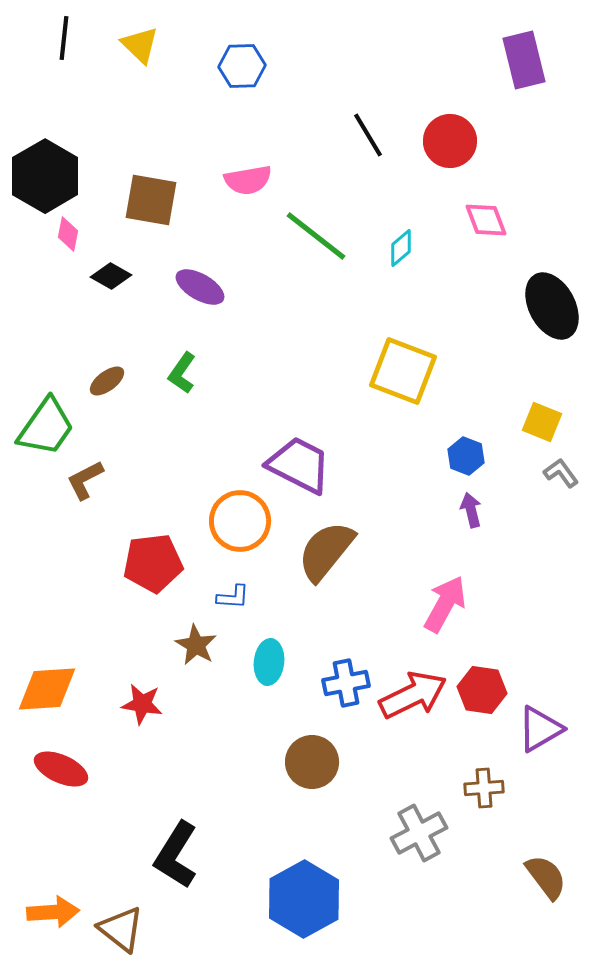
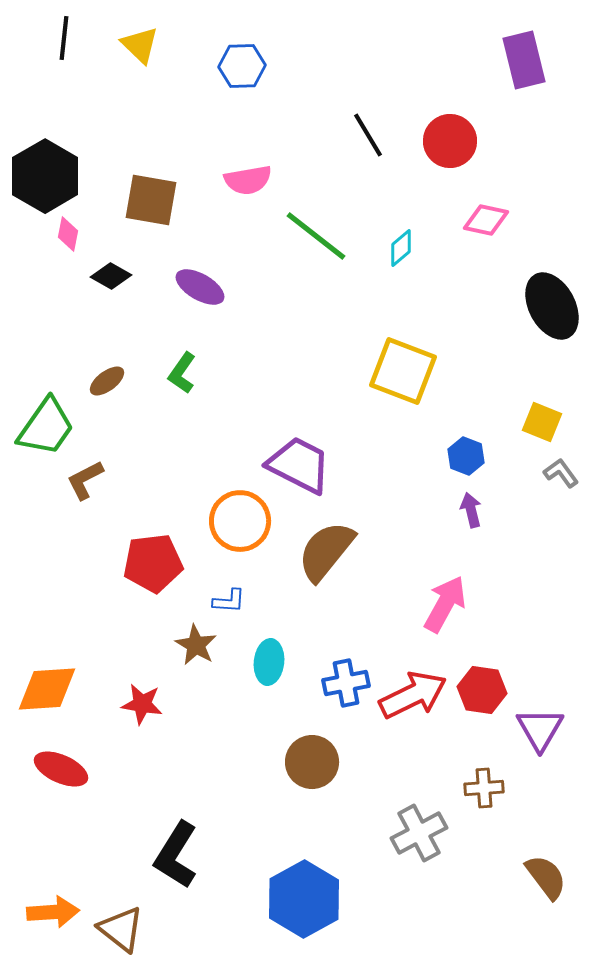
pink diamond at (486, 220): rotated 57 degrees counterclockwise
blue L-shape at (233, 597): moved 4 px left, 4 px down
purple triangle at (540, 729): rotated 30 degrees counterclockwise
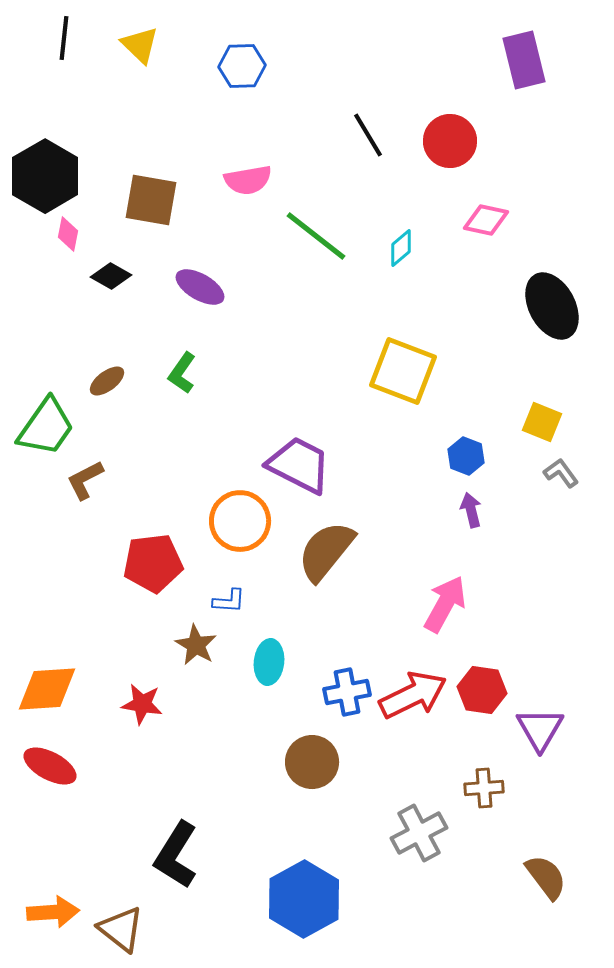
blue cross at (346, 683): moved 1 px right, 9 px down
red ellipse at (61, 769): moved 11 px left, 3 px up; rotated 4 degrees clockwise
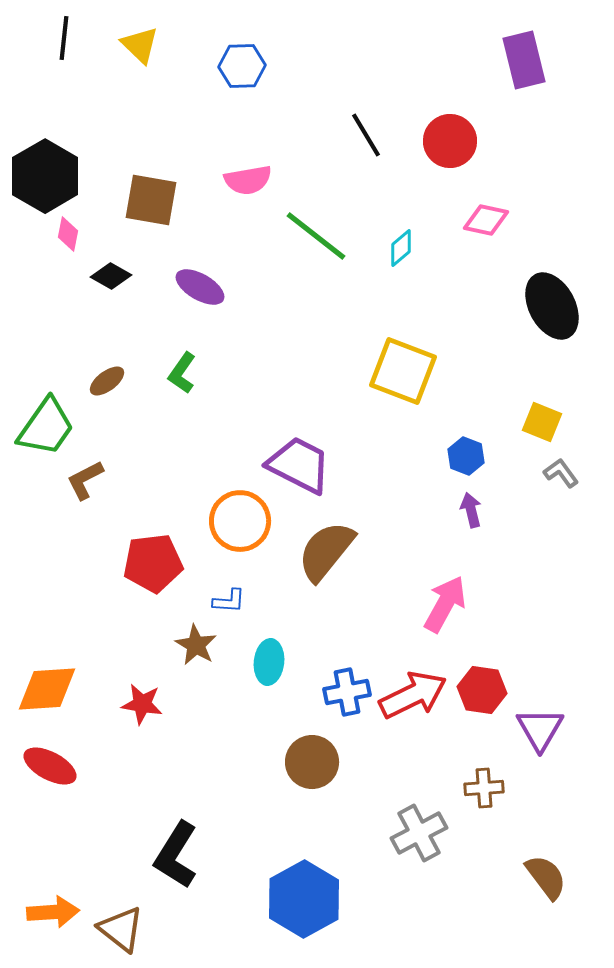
black line at (368, 135): moved 2 px left
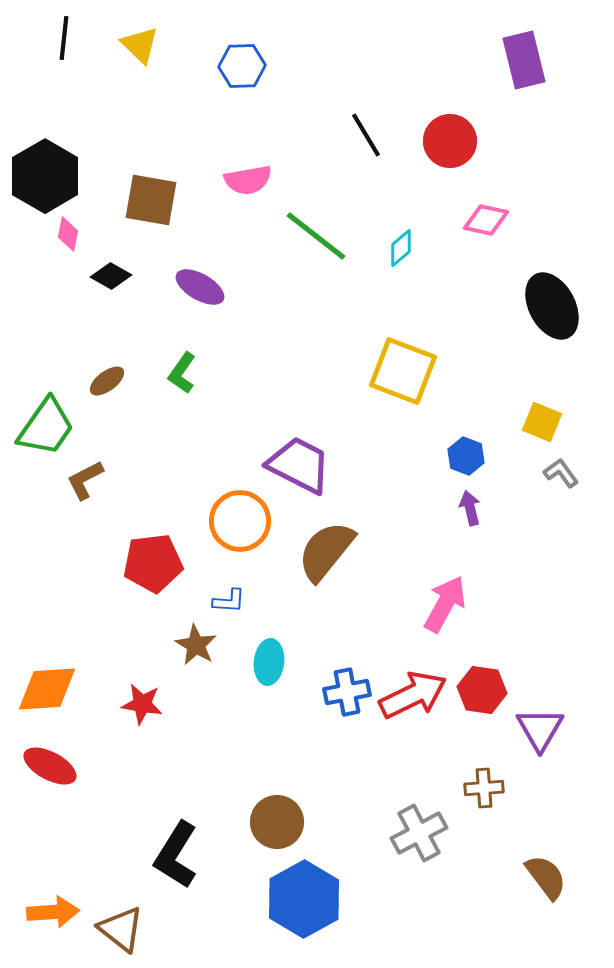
purple arrow at (471, 510): moved 1 px left, 2 px up
brown circle at (312, 762): moved 35 px left, 60 px down
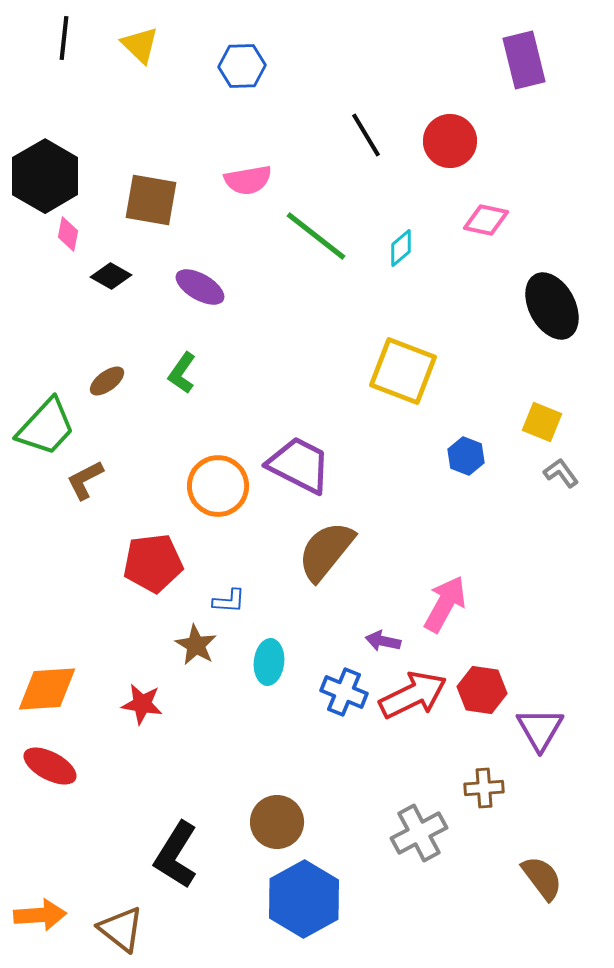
green trapezoid at (46, 427): rotated 8 degrees clockwise
purple arrow at (470, 508): moved 87 px left, 133 px down; rotated 64 degrees counterclockwise
orange circle at (240, 521): moved 22 px left, 35 px up
blue cross at (347, 692): moved 3 px left; rotated 33 degrees clockwise
brown semicircle at (546, 877): moved 4 px left, 1 px down
orange arrow at (53, 912): moved 13 px left, 3 px down
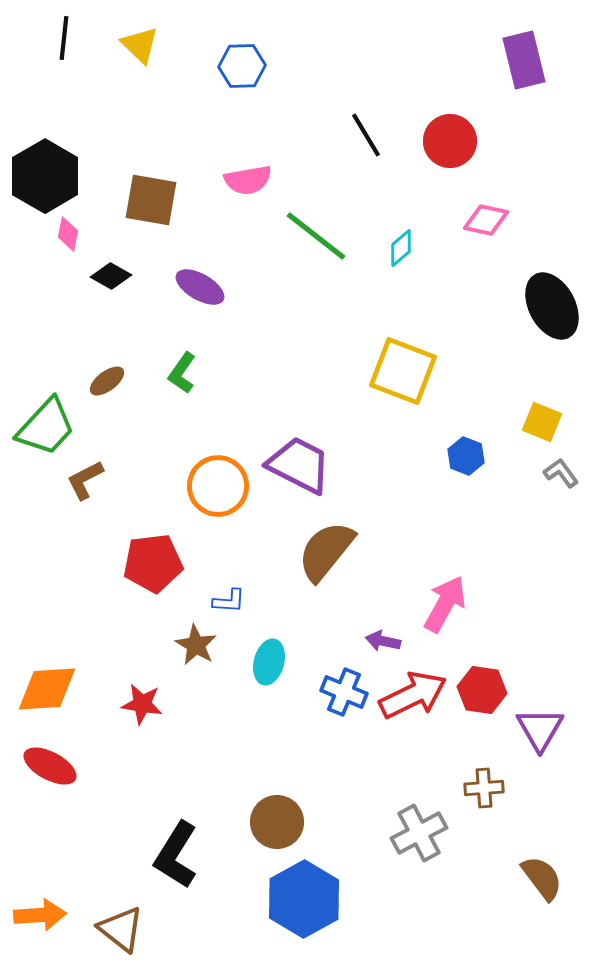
cyan ellipse at (269, 662): rotated 9 degrees clockwise
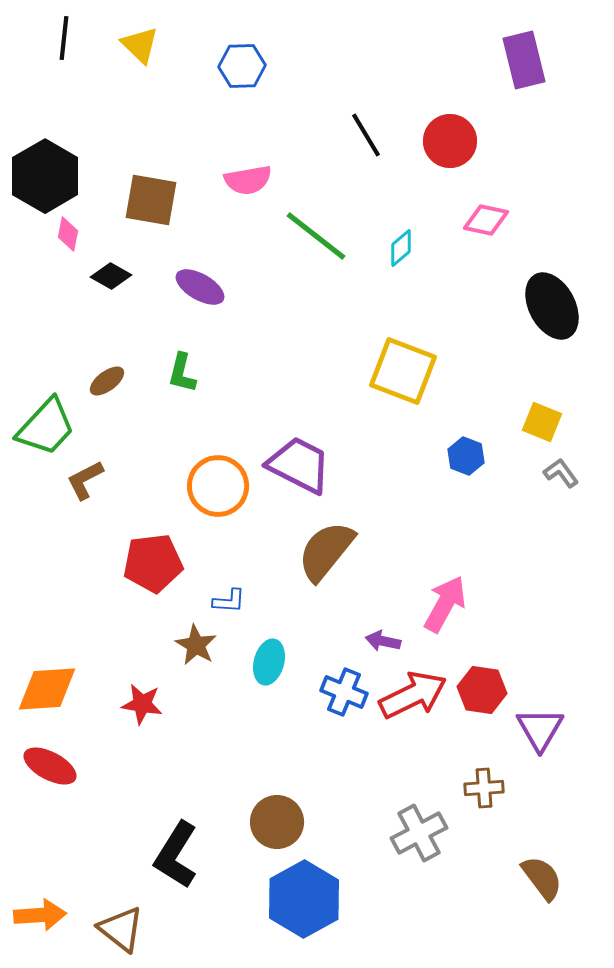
green L-shape at (182, 373): rotated 21 degrees counterclockwise
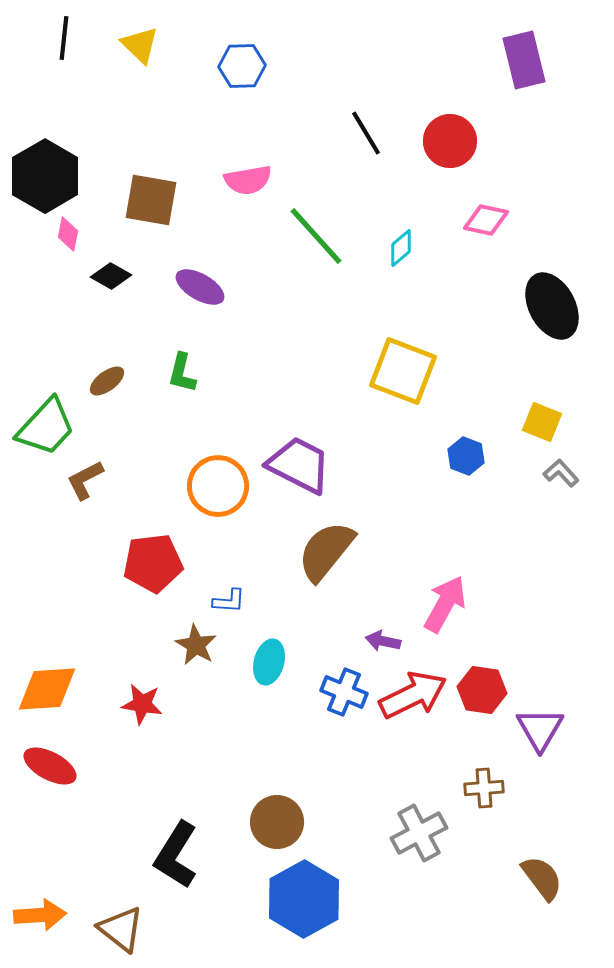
black line at (366, 135): moved 2 px up
green line at (316, 236): rotated 10 degrees clockwise
gray L-shape at (561, 473): rotated 6 degrees counterclockwise
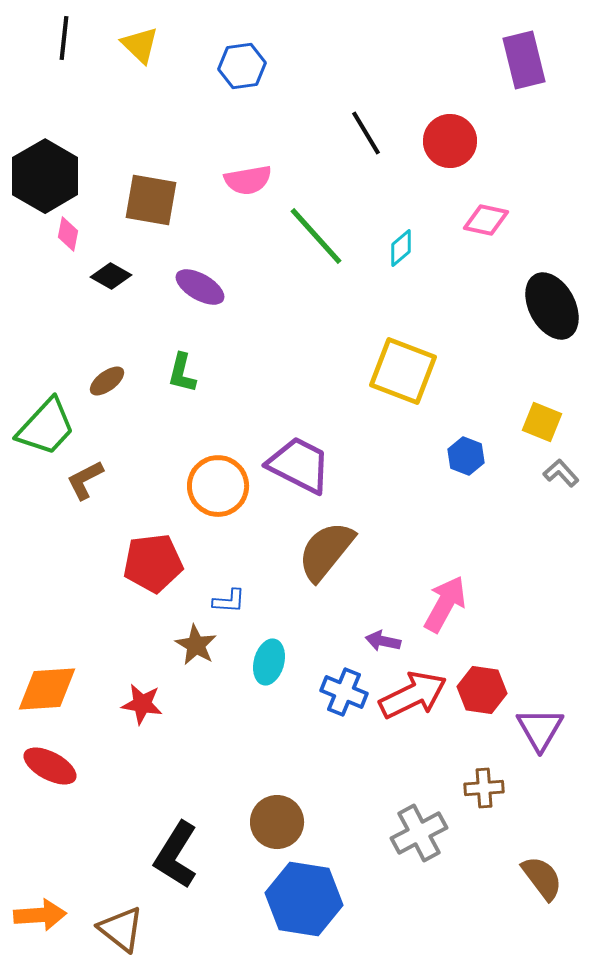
blue hexagon at (242, 66): rotated 6 degrees counterclockwise
blue hexagon at (304, 899): rotated 22 degrees counterclockwise
